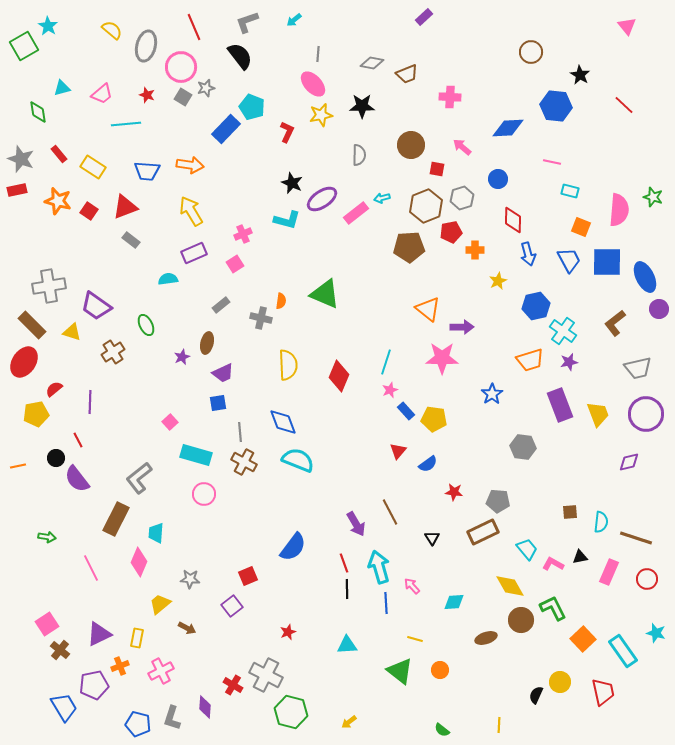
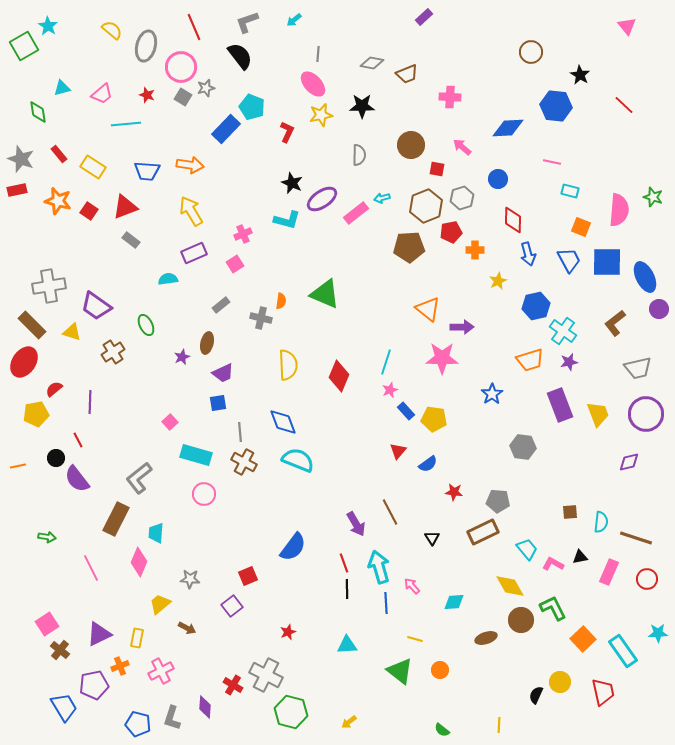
cyan star at (656, 633): moved 2 px right; rotated 18 degrees counterclockwise
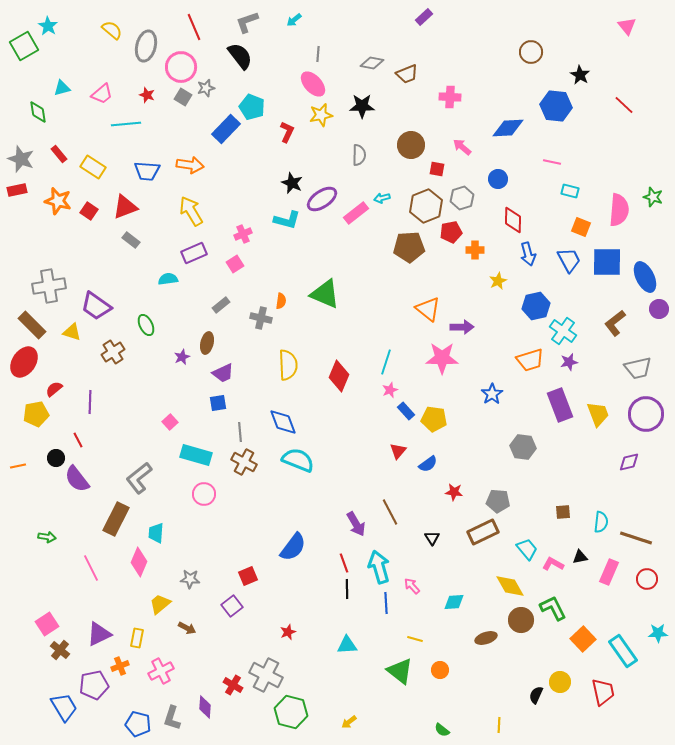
brown square at (570, 512): moved 7 px left
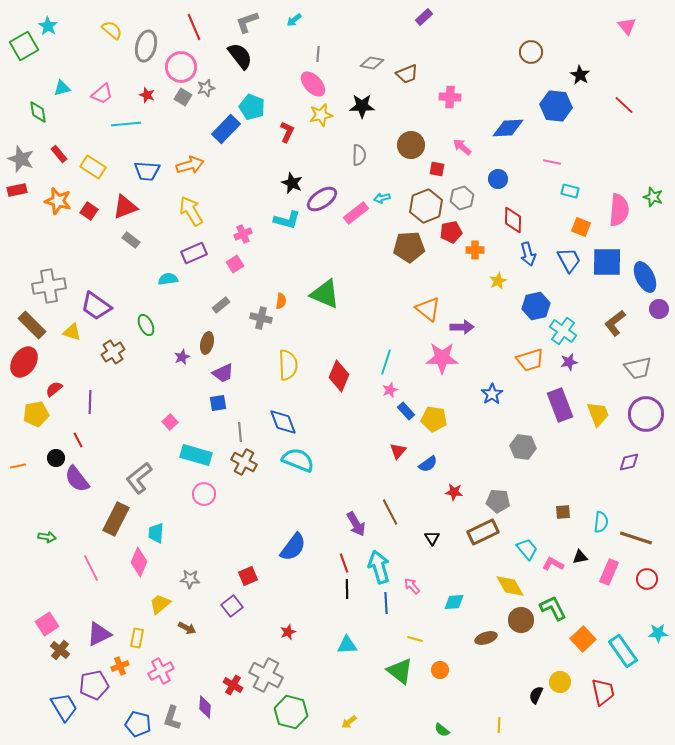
orange arrow at (190, 165): rotated 24 degrees counterclockwise
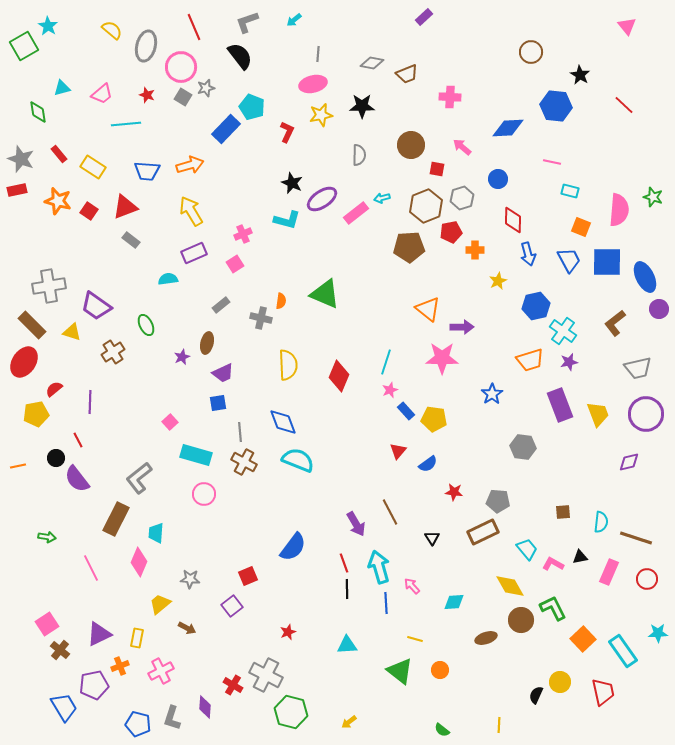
pink ellipse at (313, 84): rotated 60 degrees counterclockwise
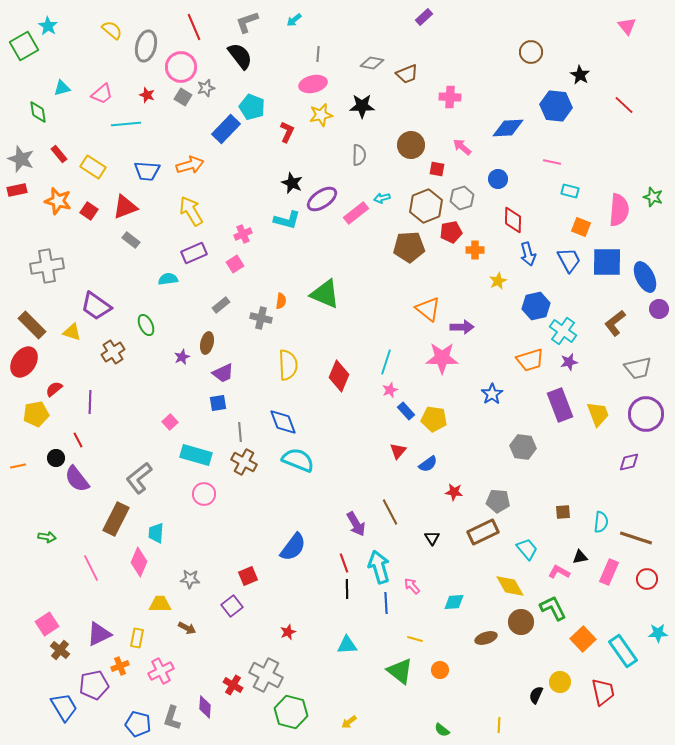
gray cross at (49, 286): moved 2 px left, 20 px up
pink L-shape at (553, 564): moved 6 px right, 8 px down
yellow trapezoid at (160, 604): rotated 40 degrees clockwise
brown circle at (521, 620): moved 2 px down
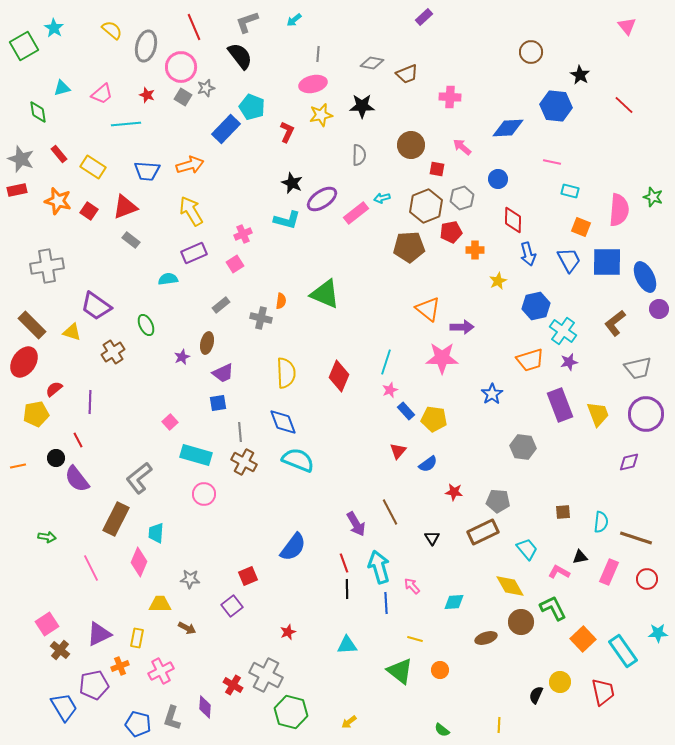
cyan star at (48, 26): moved 6 px right, 2 px down
yellow semicircle at (288, 365): moved 2 px left, 8 px down
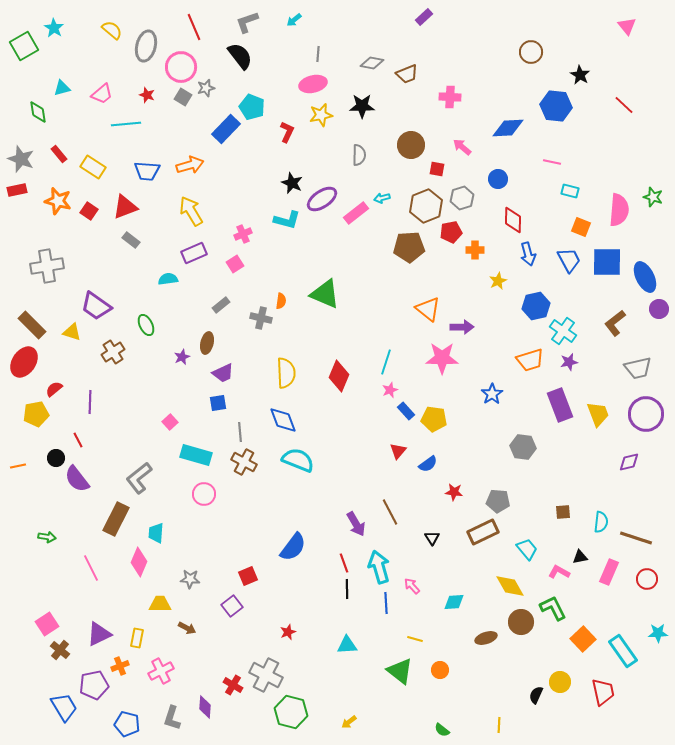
blue diamond at (283, 422): moved 2 px up
blue pentagon at (138, 724): moved 11 px left
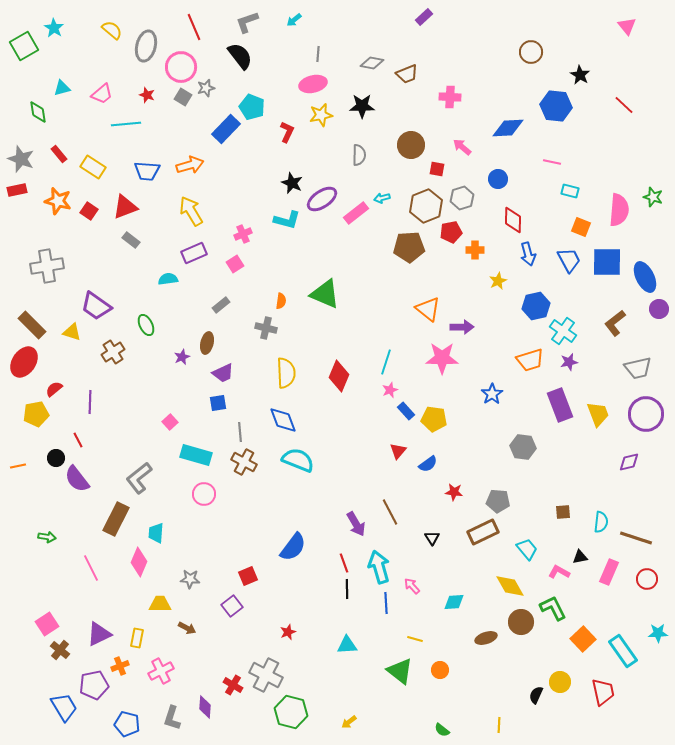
gray cross at (261, 318): moved 5 px right, 10 px down
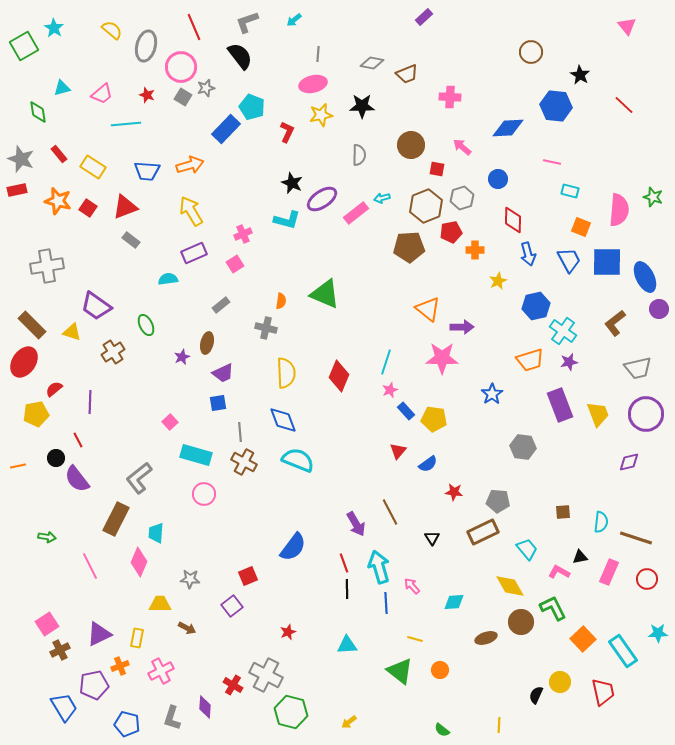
red square at (89, 211): moved 1 px left, 3 px up
pink line at (91, 568): moved 1 px left, 2 px up
brown cross at (60, 650): rotated 24 degrees clockwise
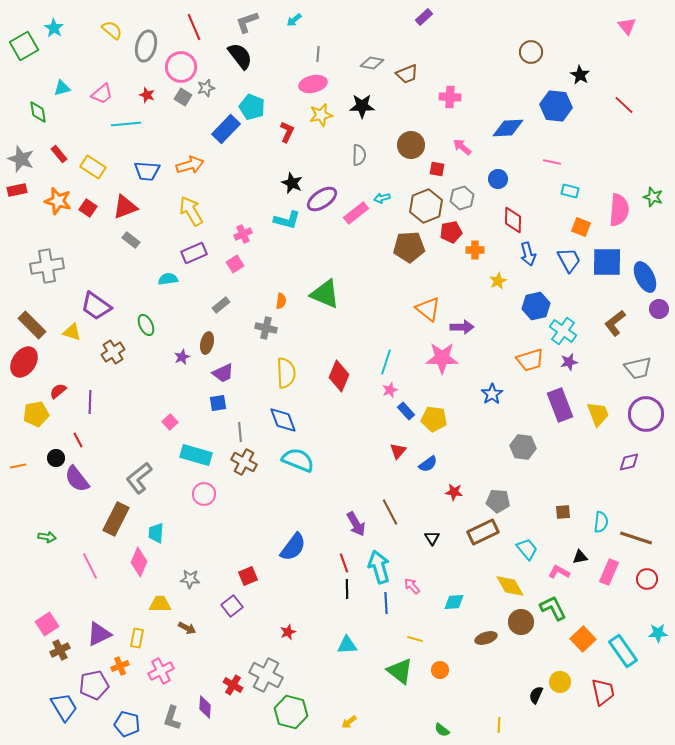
red semicircle at (54, 389): moved 4 px right, 2 px down
